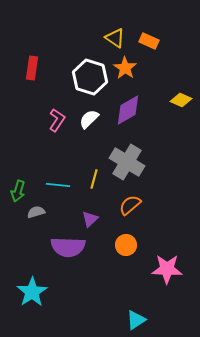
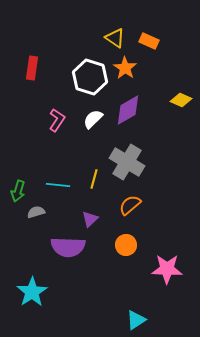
white semicircle: moved 4 px right
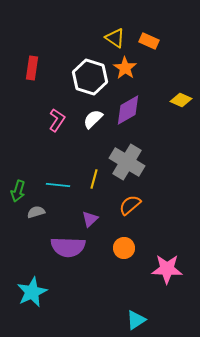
orange circle: moved 2 px left, 3 px down
cyan star: rotated 8 degrees clockwise
